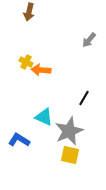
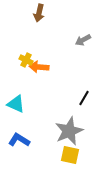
brown arrow: moved 10 px right, 1 px down
gray arrow: moved 6 px left; rotated 21 degrees clockwise
yellow cross: moved 2 px up
orange arrow: moved 2 px left, 3 px up
cyan triangle: moved 28 px left, 13 px up
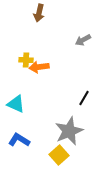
yellow cross: rotated 24 degrees counterclockwise
orange arrow: rotated 12 degrees counterclockwise
yellow square: moved 11 px left; rotated 36 degrees clockwise
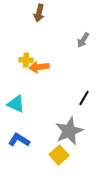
gray arrow: rotated 28 degrees counterclockwise
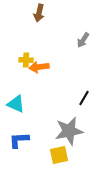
gray star: rotated 12 degrees clockwise
blue L-shape: rotated 35 degrees counterclockwise
yellow square: rotated 30 degrees clockwise
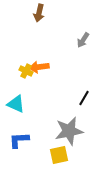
yellow cross: moved 11 px down; rotated 24 degrees clockwise
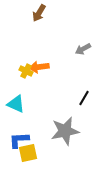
brown arrow: rotated 18 degrees clockwise
gray arrow: moved 9 px down; rotated 28 degrees clockwise
gray star: moved 4 px left
yellow square: moved 31 px left, 2 px up
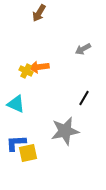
blue L-shape: moved 3 px left, 3 px down
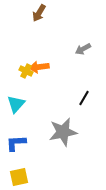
cyan triangle: rotated 48 degrees clockwise
gray star: moved 2 px left, 1 px down
yellow square: moved 9 px left, 24 px down
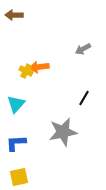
brown arrow: moved 25 px left, 2 px down; rotated 60 degrees clockwise
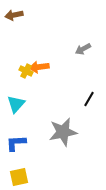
brown arrow: rotated 12 degrees counterclockwise
black line: moved 5 px right, 1 px down
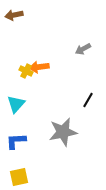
black line: moved 1 px left, 1 px down
blue L-shape: moved 2 px up
